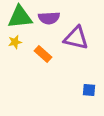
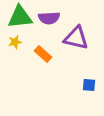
blue square: moved 5 px up
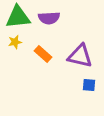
green triangle: moved 2 px left
purple triangle: moved 4 px right, 18 px down
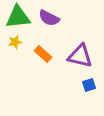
purple semicircle: rotated 30 degrees clockwise
blue square: rotated 24 degrees counterclockwise
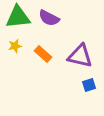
yellow star: moved 4 px down
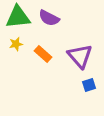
yellow star: moved 1 px right, 2 px up
purple triangle: rotated 36 degrees clockwise
